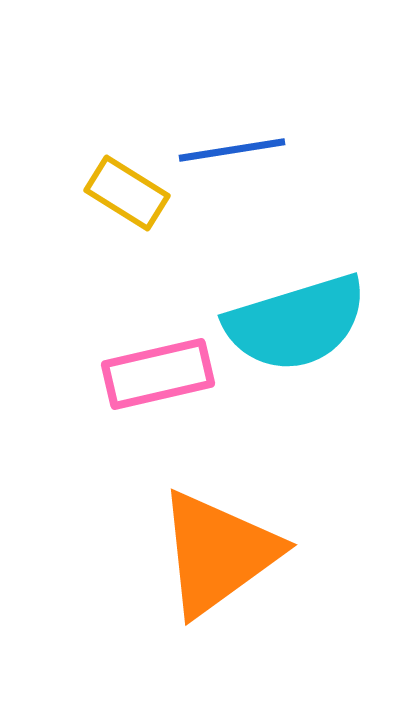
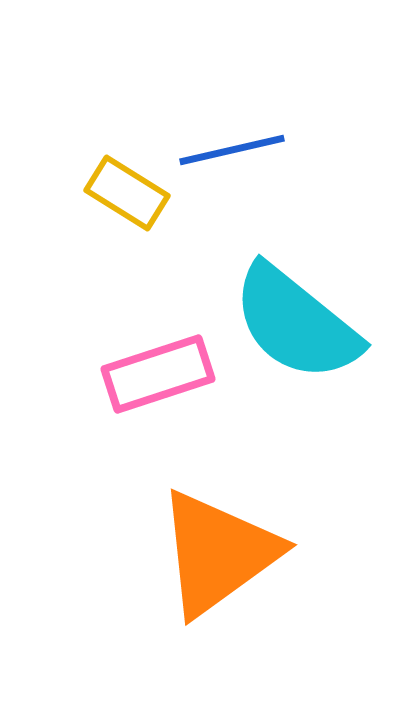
blue line: rotated 4 degrees counterclockwise
cyan semicircle: rotated 56 degrees clockwise
pink rectangle: rotated 5 degrees counterclockwise
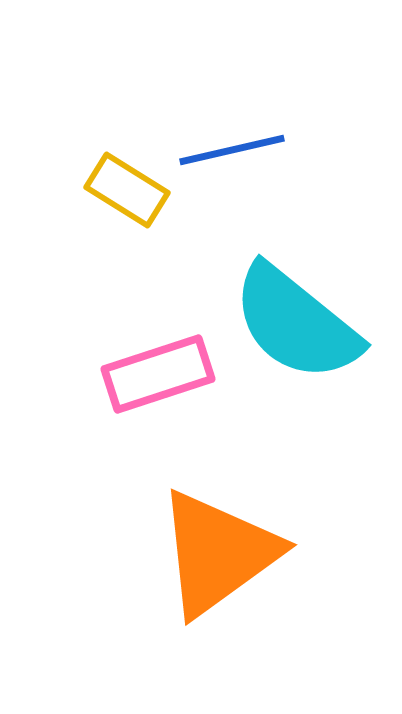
yellow rectangle: moved 3 px up
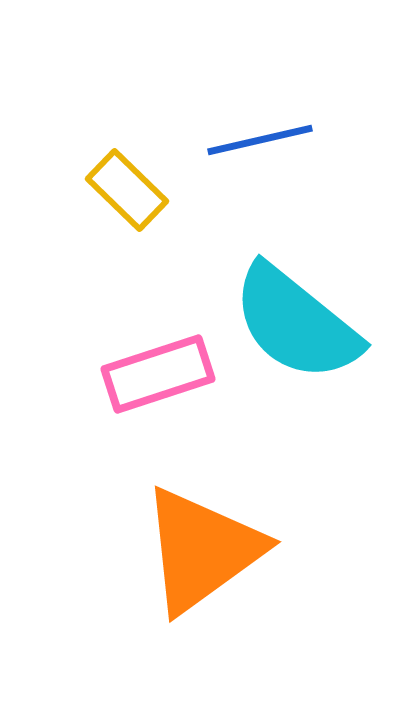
blue line: moved 28 px right, 10 px up
yellow rectangle: rotated 12 degrees clockwise
orange triangle: moved 16 px left, 3 px up
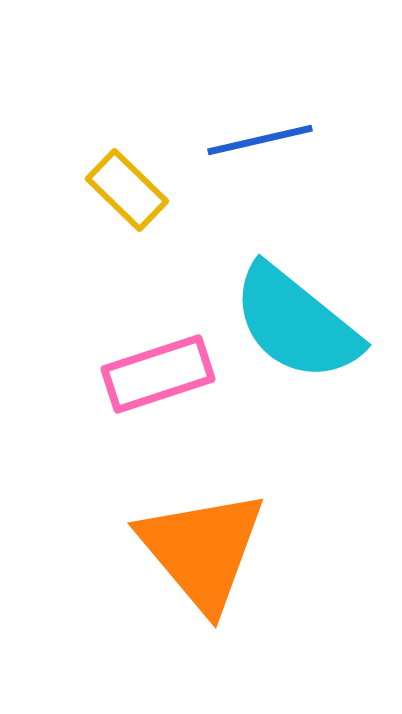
orange triangle: rotated 34 degrees counterclockwise
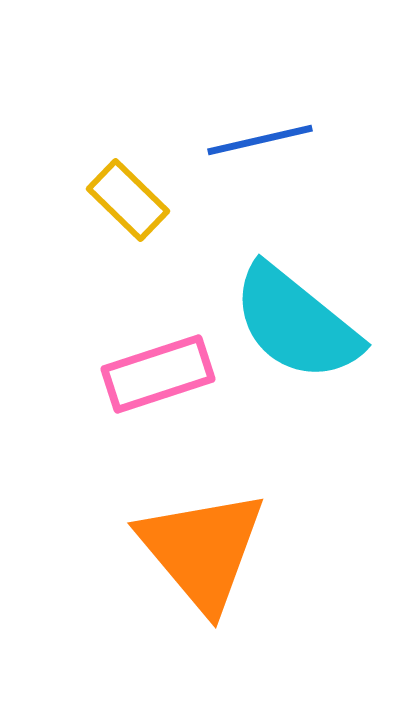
yellow rectangle: moved 1 px right, 10 px down
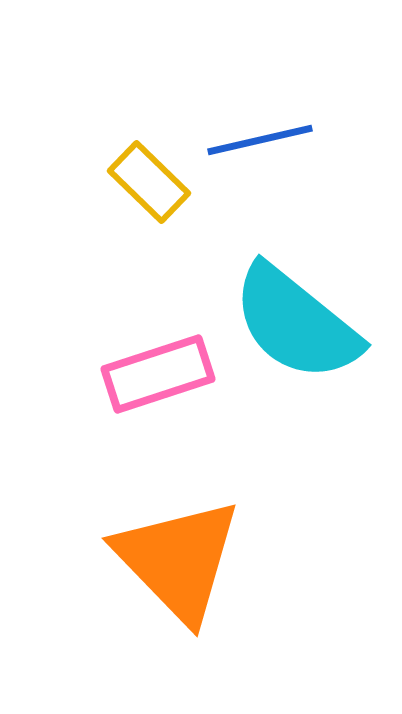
yellow rectangle: moved 21 px right, 18 px up
orange triangle: moved 24 px left, 10 px down; rotated 4 degrees counterclockwise
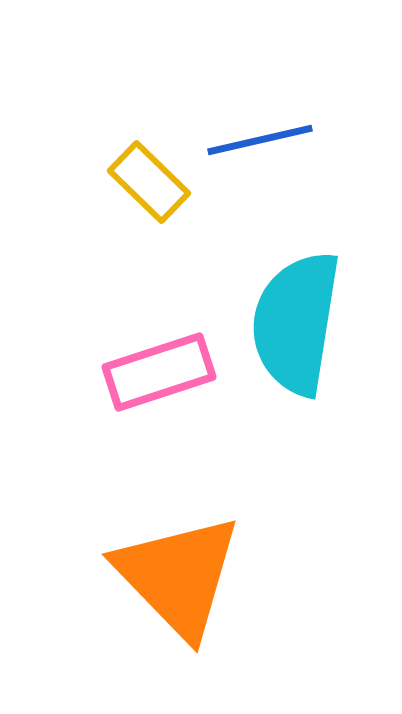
cyan semicircle: rotated 60 degrees clockwise
pink rectangle: moved 1 px right, 2 px up
orange triangle: moved 16 px down
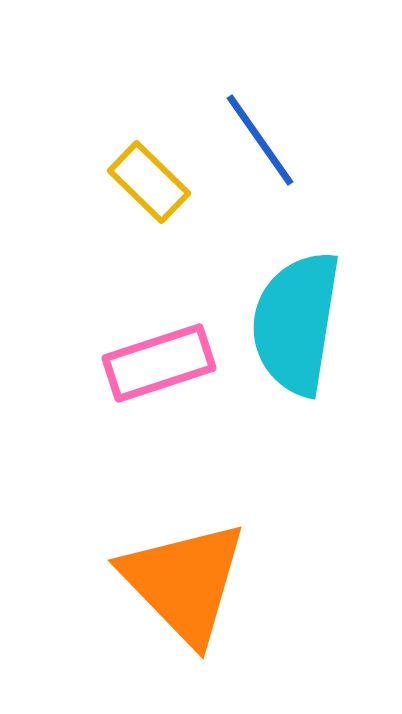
blue line: rotated 68 degrees clockwise
pink rectangle: moved 9 px up
orange triangle: moved 6 px right, 6 px down
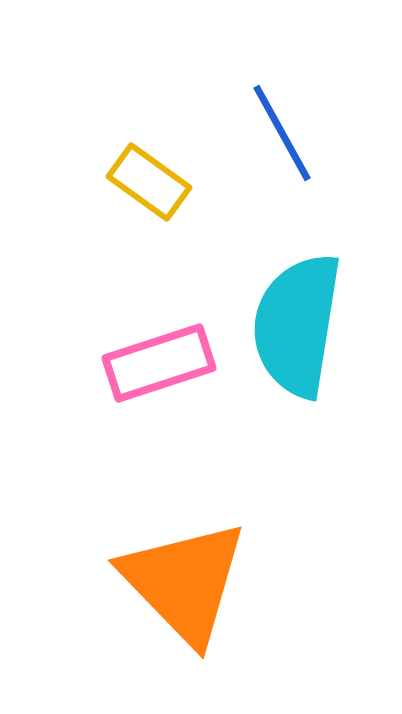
blue line: moved 22 px right, 7 px up; rotated 6 degrees clockwise
yellow rectangle: rotated 8 degrees counterclockwise
cyan semicircle: moved 1 px right, 2 px down
